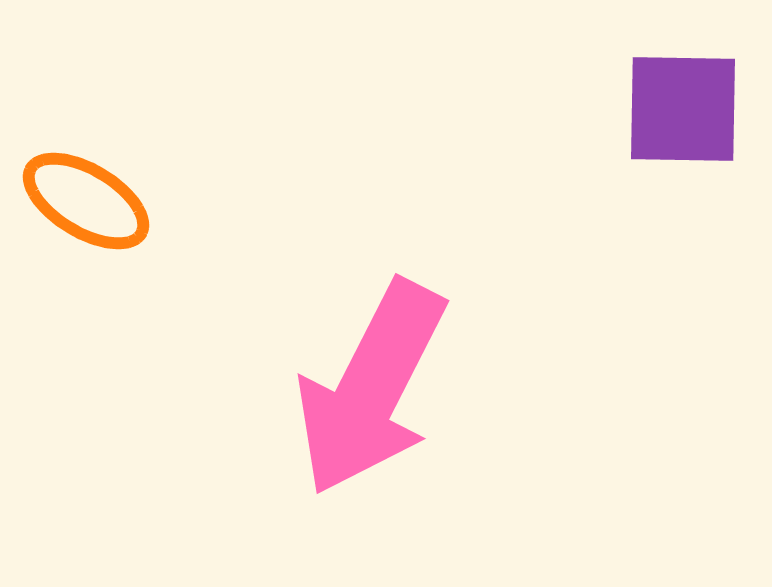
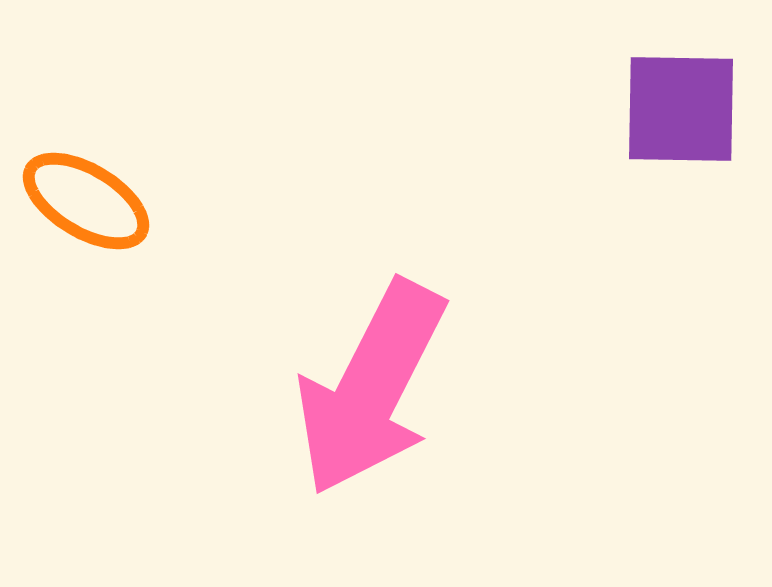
purple square: moved 2 px left
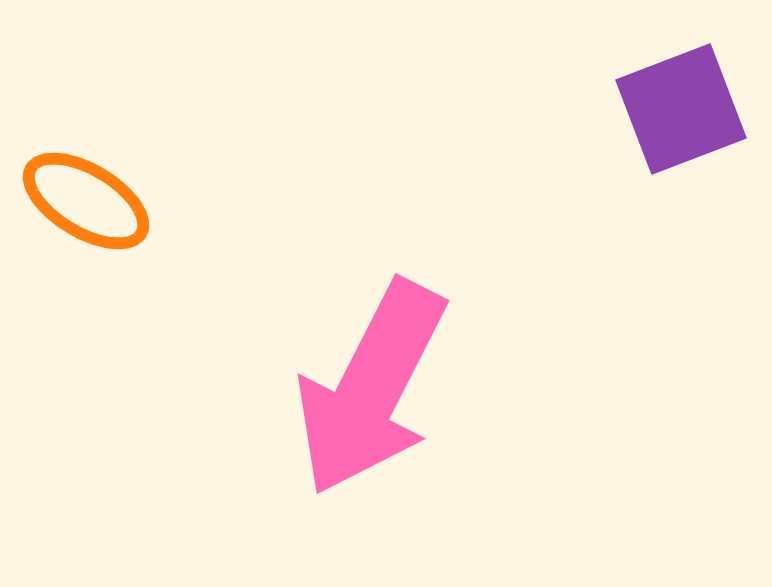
purple square: rotated 22 degrees counterclockwise
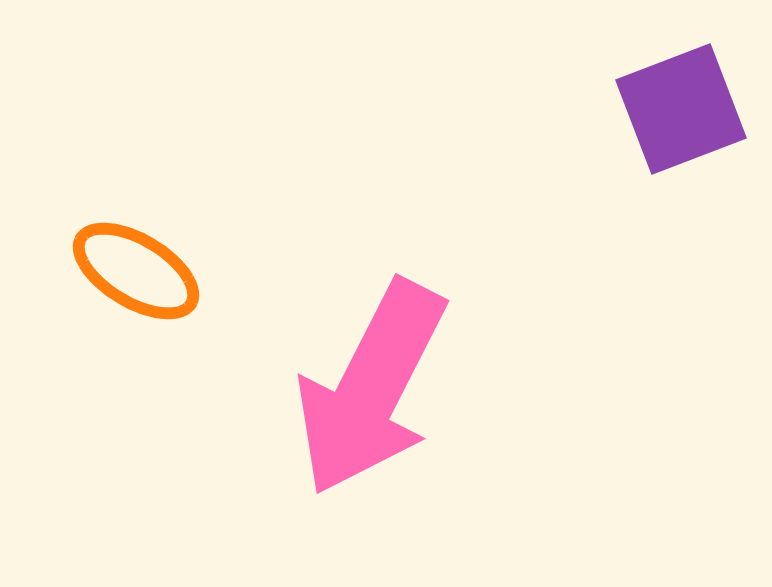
orange ellipse: moved 50 px right, 70 px down
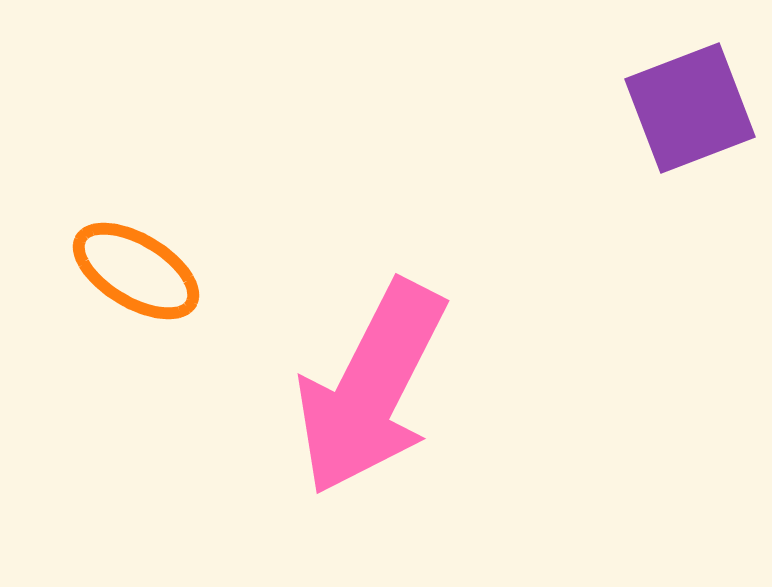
purple square: moved 9 px right, 1 px up
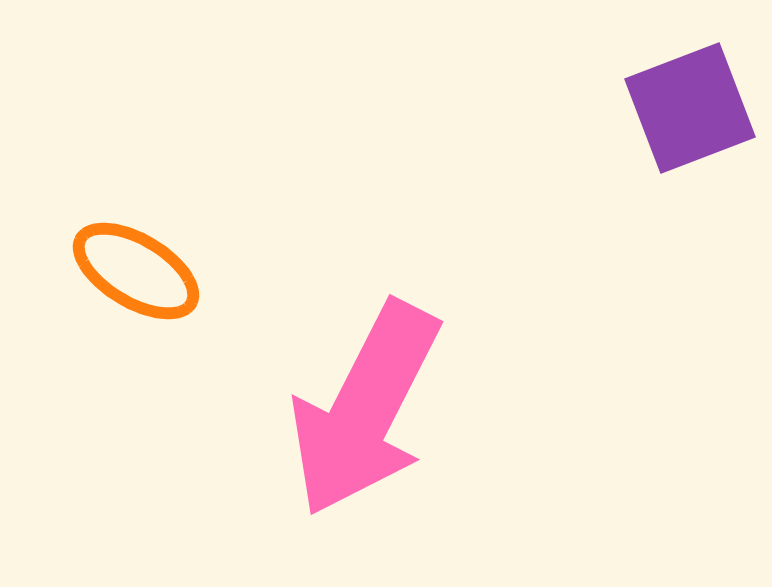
pink arrow: moved 6 px left, 21 px down
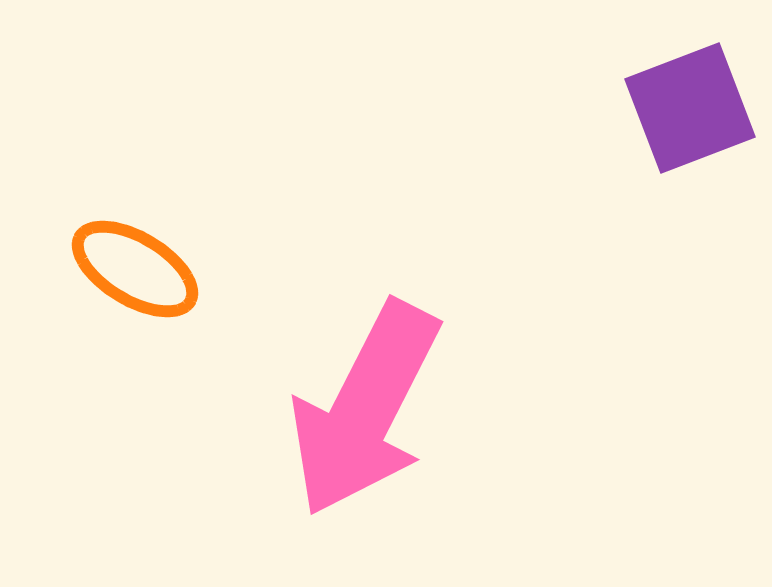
orange ellipse: moved 1 px left, 2 px up
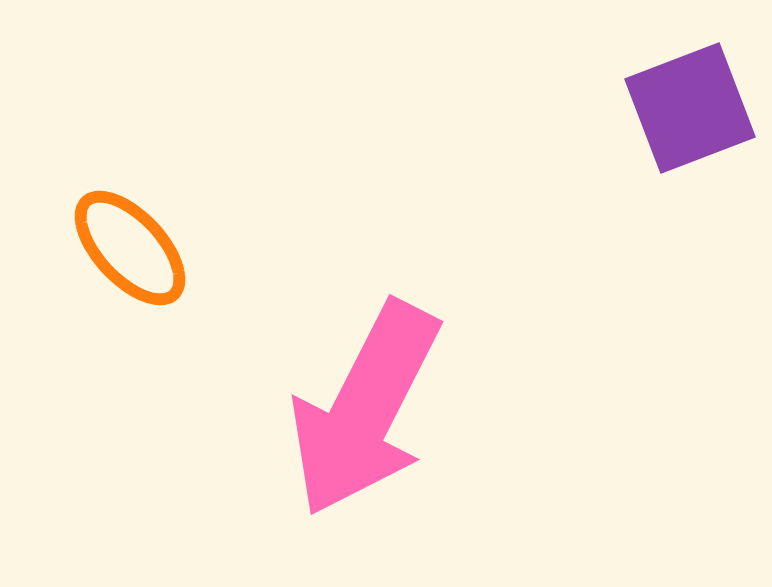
orange ellipse: moved 5 px left, 21 px up; rotated 16 degrees clockwise
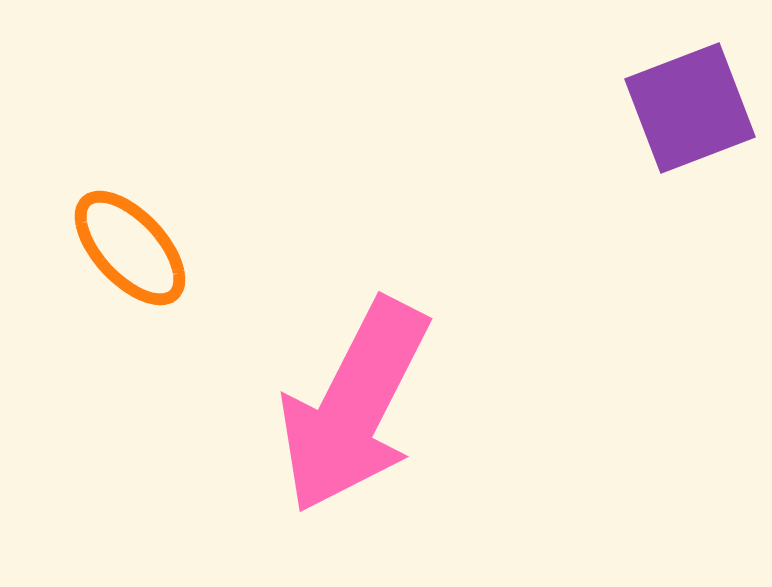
pink arrow: moved 11 px left, 3 px up
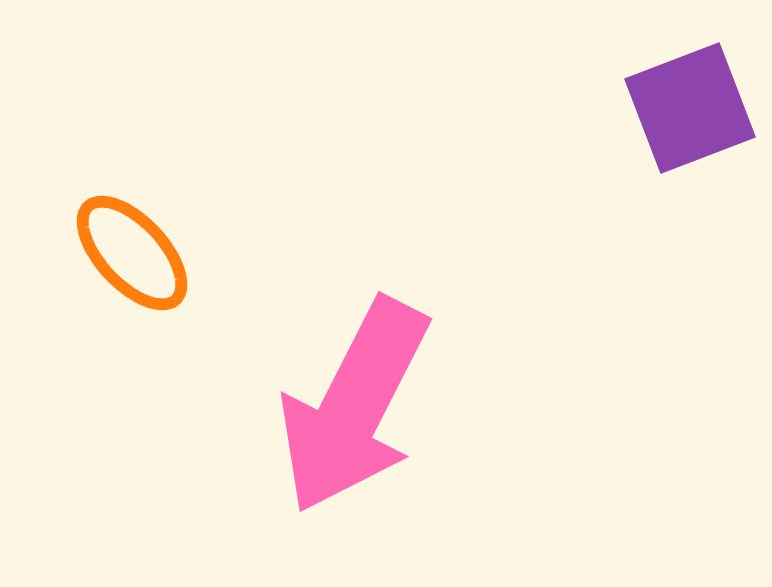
orange ellipse: moved 2 px right, 5 px down
